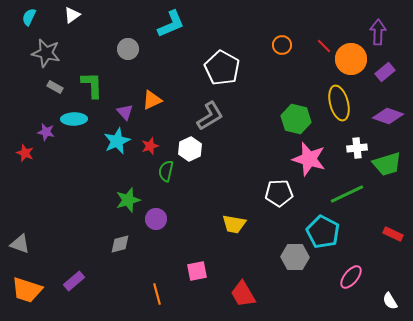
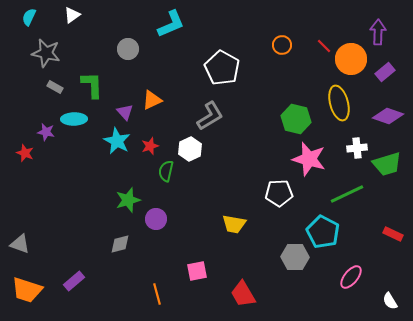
cyan star at (117, 141): rotated 20 degrees counterclockwise
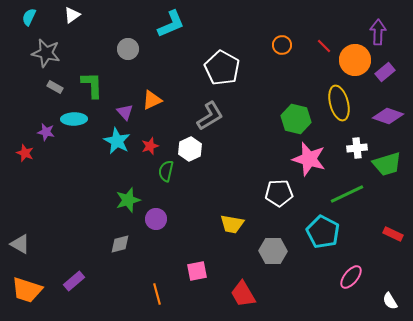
orange circle at (351, 59): moved 4 px right, 1 px down
yellow trapezoid at (234, 224): moved 2 px left
gray triangle at (20, 244): rotated 10 degrees clockwise
gray hexagon at (295, 257): moved 22 px left, 6 px up
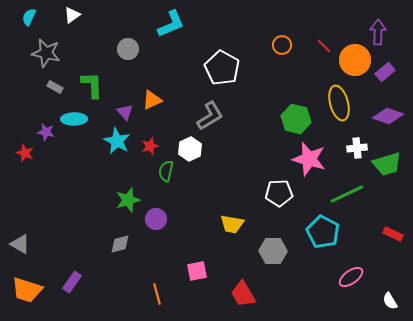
pink ellipse at (351, 277): rotated 15 degrees clockwise
purple rectangle at (74, 281): moved 2 px left, 1 px down; rotated 15 degrees counterclockwise
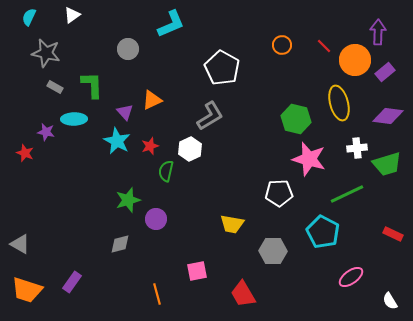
purple diamond at (388, 116): rotated 12 degrees counterclockwise
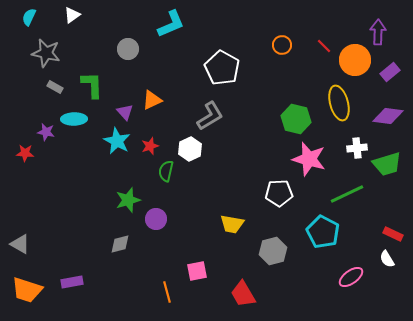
purple rectangle at (385, 72): moved 5 px right
red star at (25, 153): rotated 18 degrees counterclockwise
gray hexagon at (273, 251): rotated 16 degrees counterclockwise
purple rectangle at (72, 282): rotated 45 degrees clockwise
orange line at (157, 294): moved 10 px right, 2 px up
white semicircle at (390, 301): moved 3 px left, 42 px up
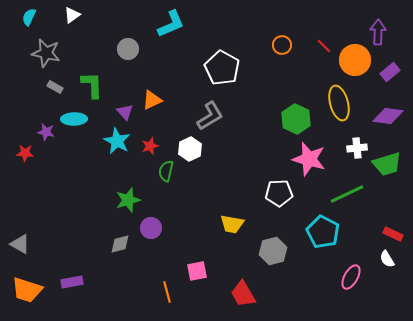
green hexagon at (296, 119): rotated 12 degrees clockwise
purple circle at (156, 219): moved 5 px left, 9 px down
pink ellipse at (351, 277): rotated 25 degrees counterclockwise
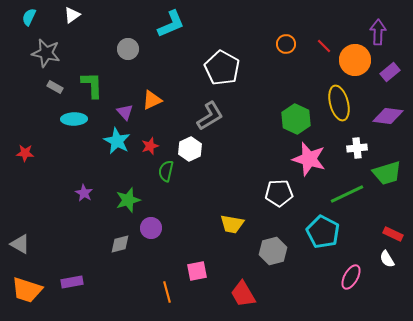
orange circle at (282, 45): moved 4 px right, 1 px up
purple star at (46, 132): moved 38 px right, 61 px down; rotated 18 degrees clockwise
green trapezoid at (387, 164): moved 9 px down
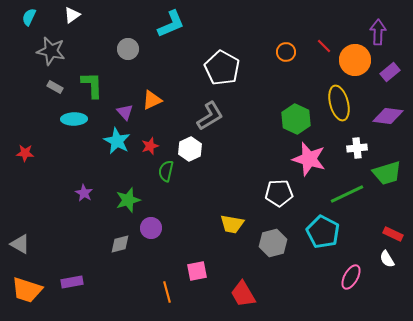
orange circle at (286, 44): moved 8 px down
gray star at (46, 53): moved 5 px right, 2 px up
gray hexagon at (273, 251): moved 8 px up
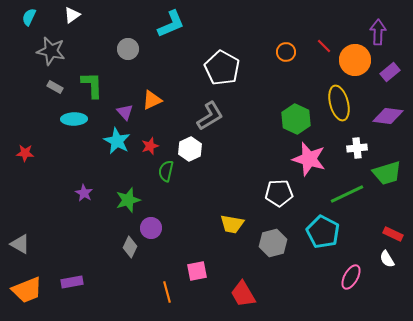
gray diamond at (120, 244): moved 10 px right, 3 px down; rotated 50 degrees counterclockwise
orange trapezoid at (27, 290): rotated 40 degrees counterclockwise
